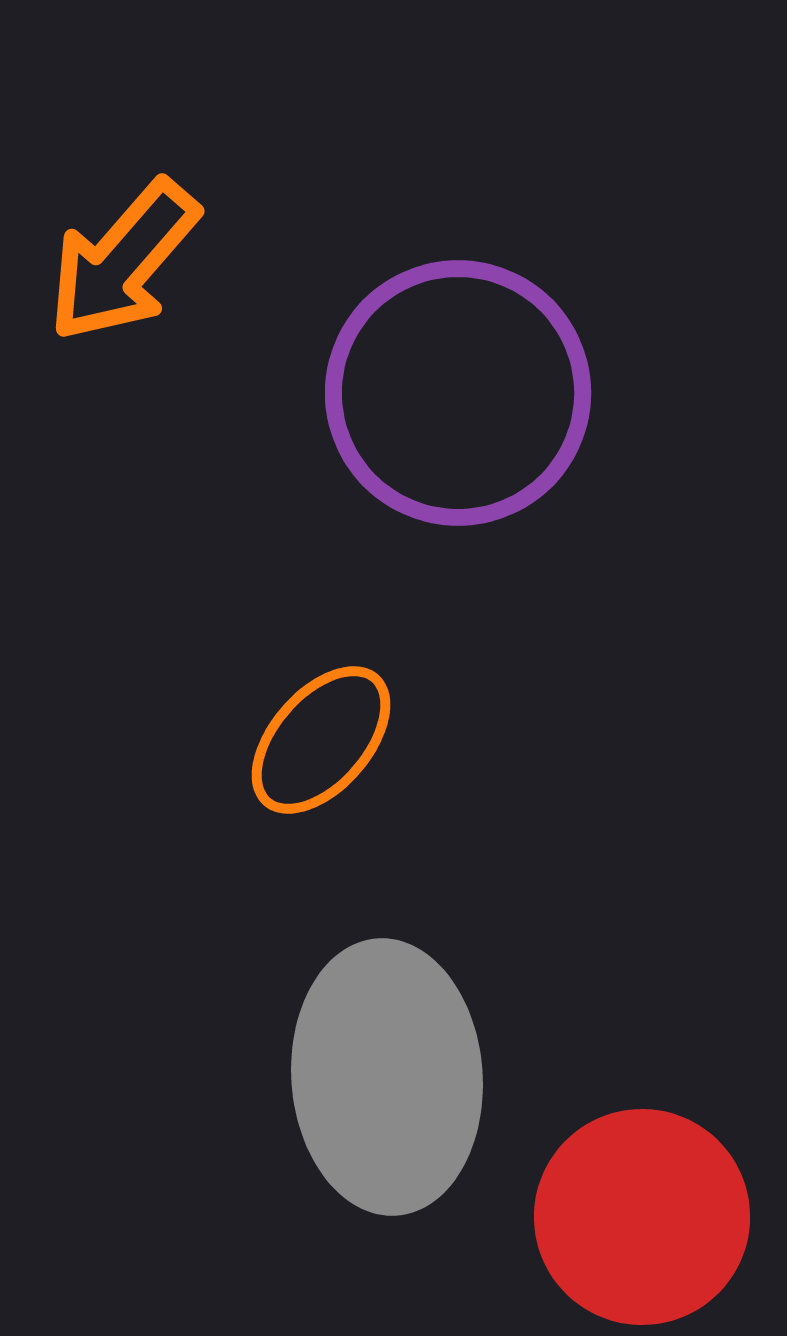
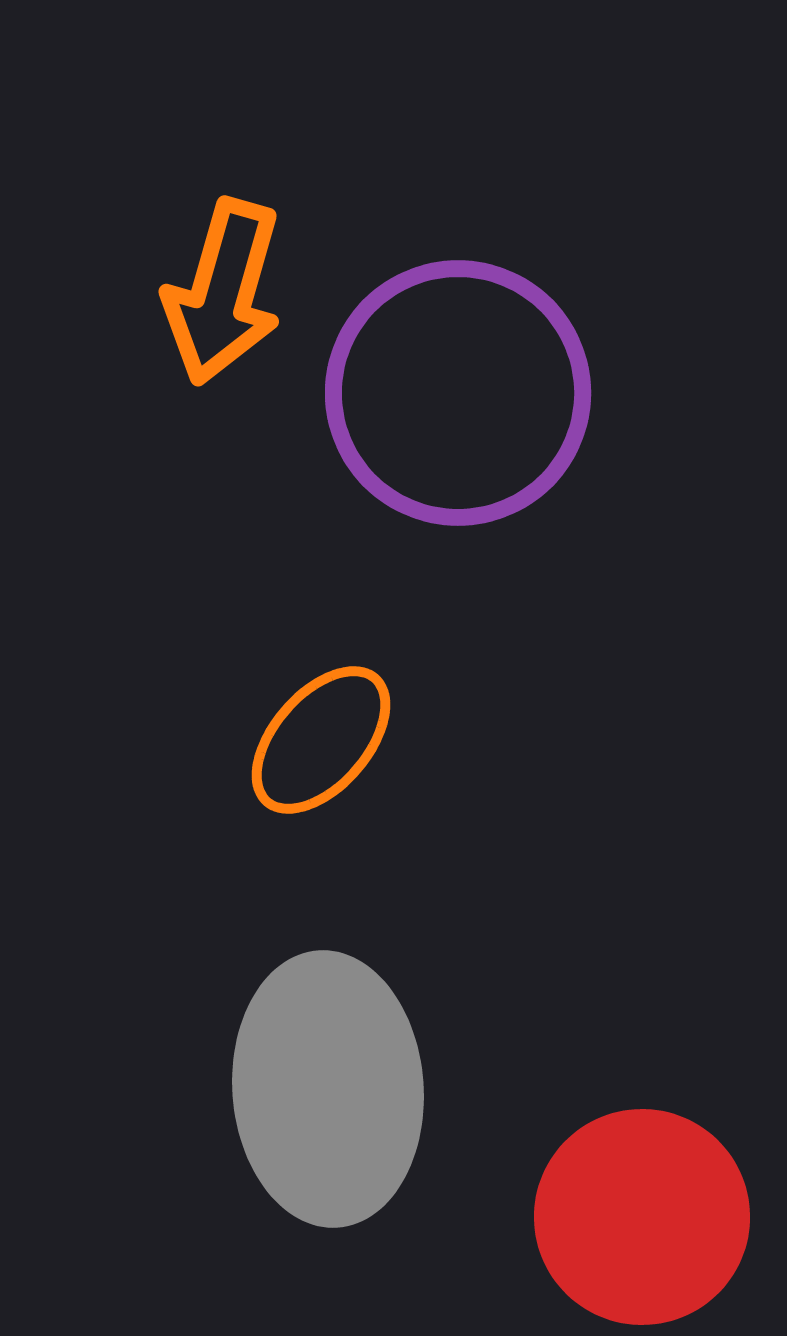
orange arrow: moved 100 px right, 31 px down; rotated 25 degrees counterclockwise
gray ellipse: moved 59 px left, 12 px down
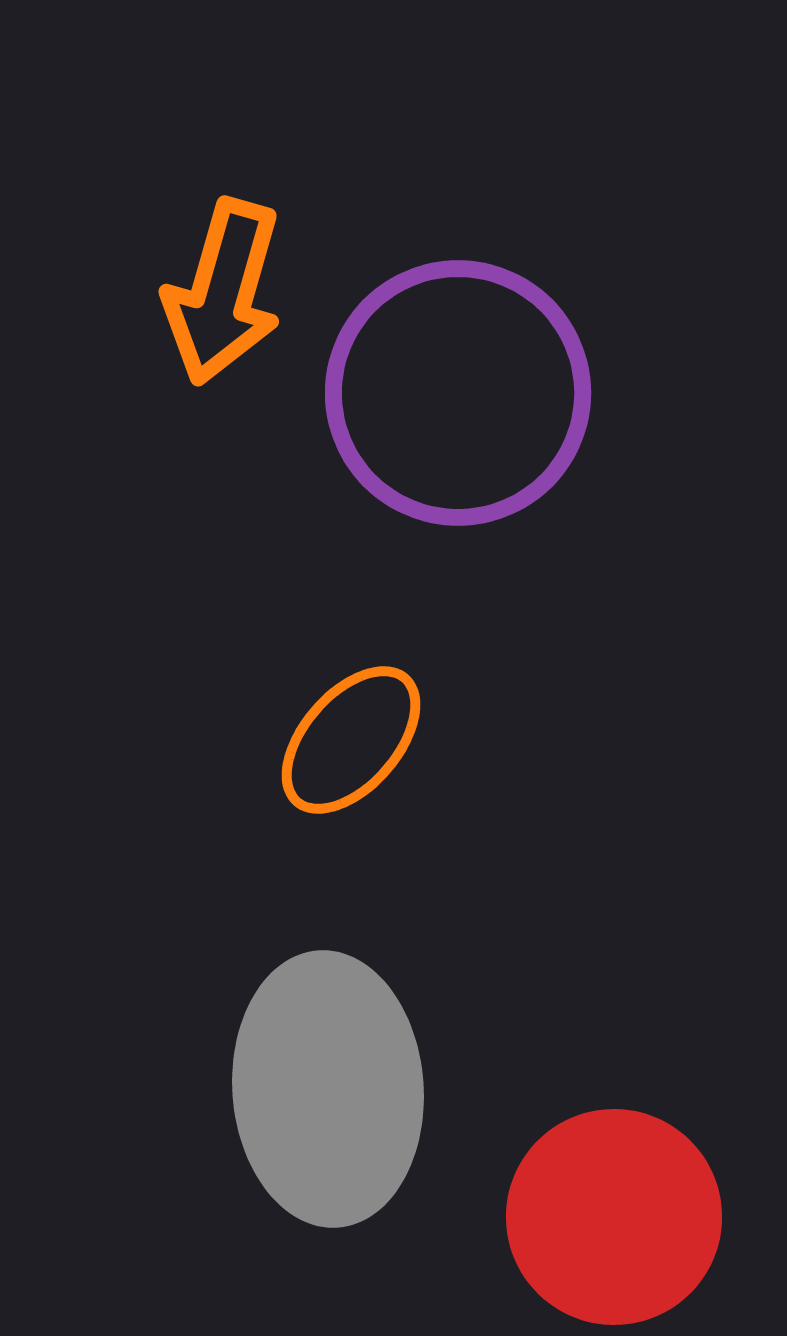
orange ellipse: moved 30 px right
red circle: moved 28 px left
